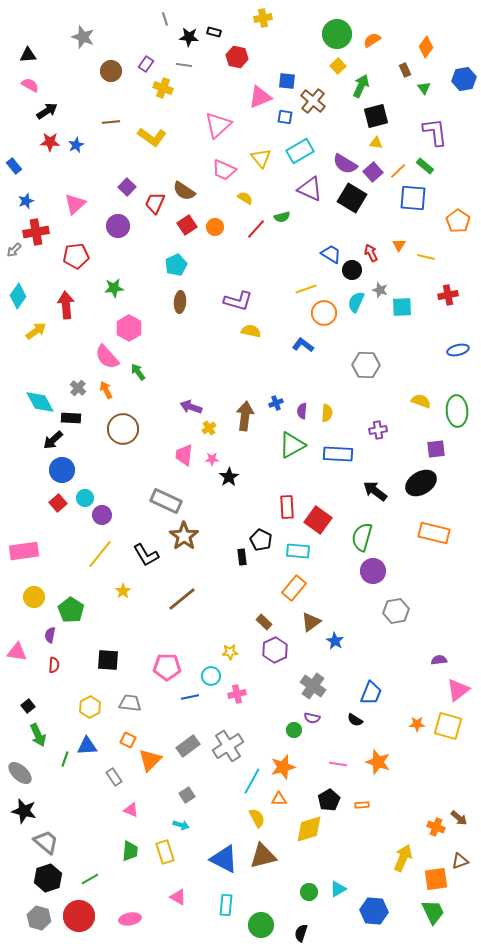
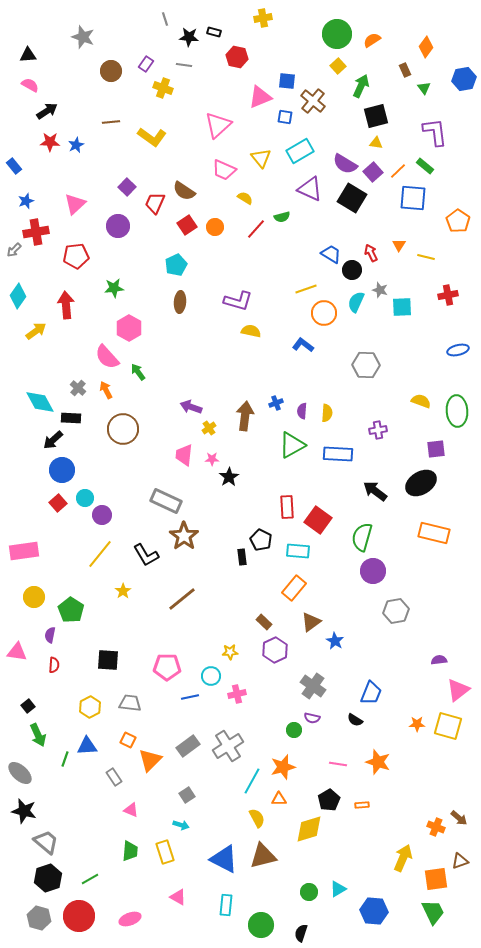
pink ellipse at (130, 919): rotated 10 degrees counterclockwise
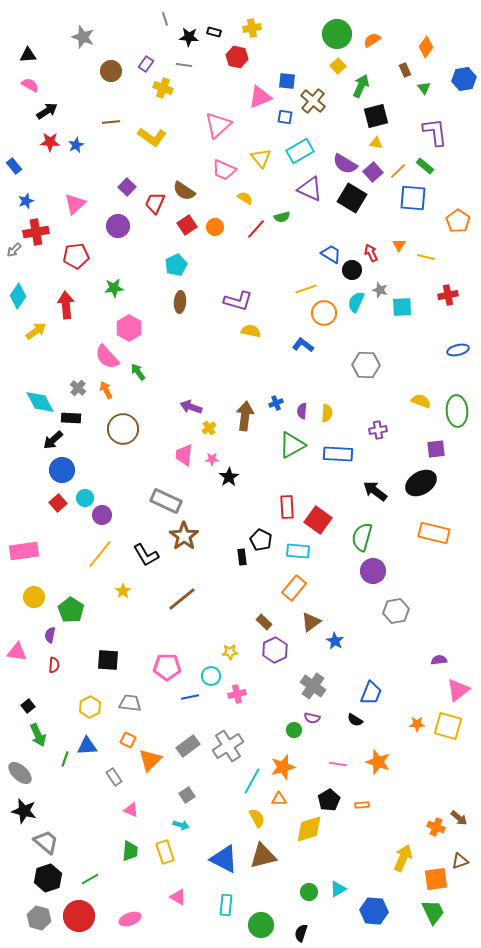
yellow cross at (263, 18): moved 11 px left, 10 px down
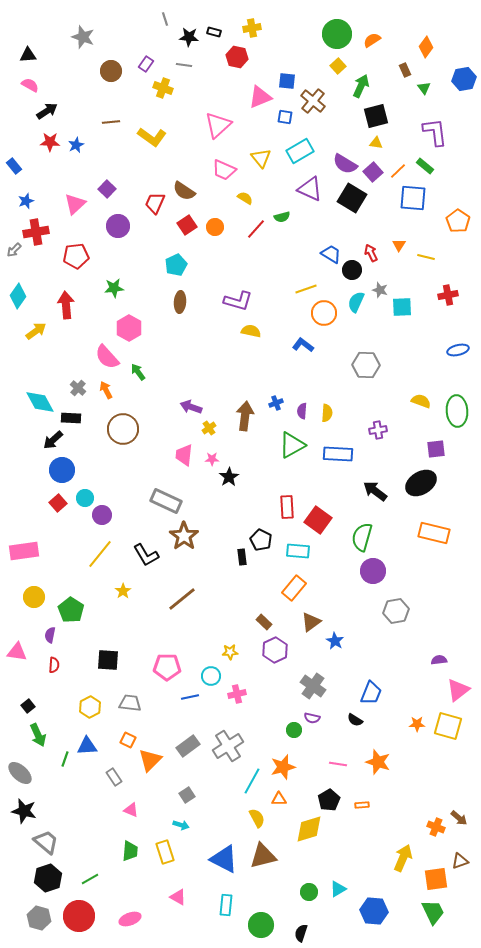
purple square at (127, 187): moved 20 px left, 2 px down
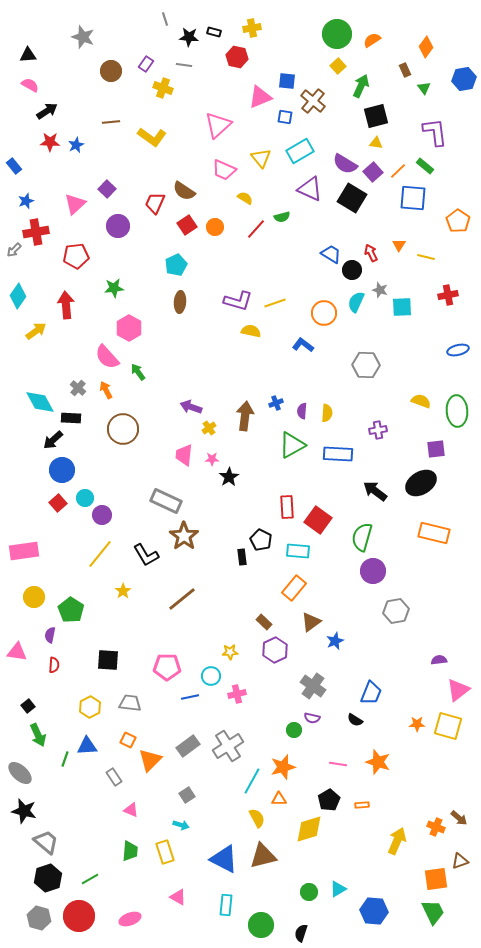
yellow line at (306, 289): moved 31 px left, 14 px down
blue star at (335, 641): rotated 18 degrees clockwise
yellow arrow at (403, 858): moved 6 px left, 17 px up
